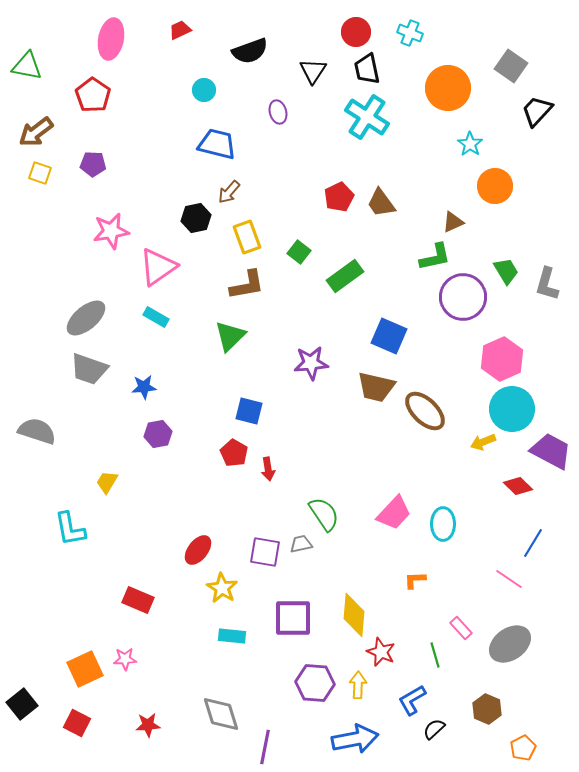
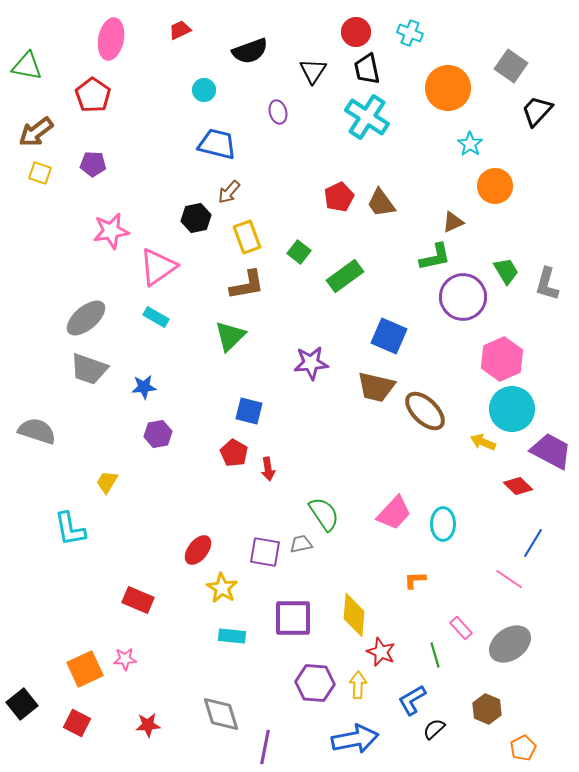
yellow arrow at (483, 442): rotated 45 degrees clockwise
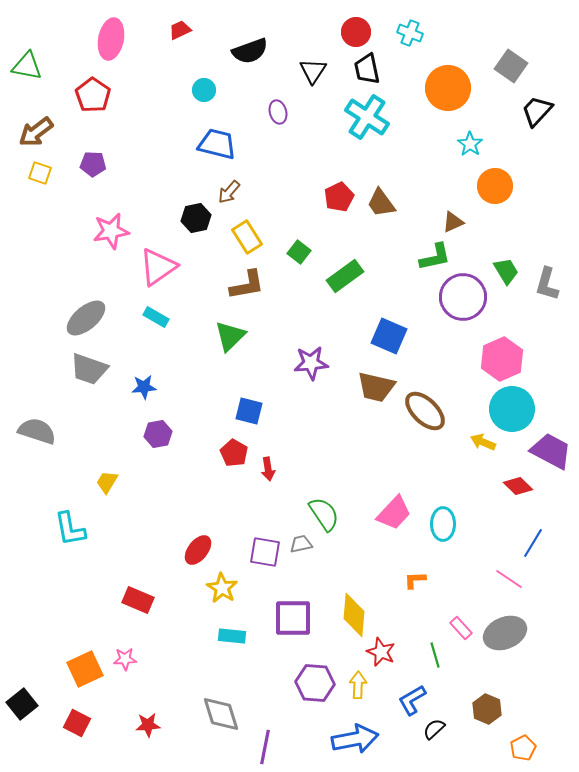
yellow rectangle at (247, 237): rotated 12 degrees counterclockwise
gray ellipse at (510, 644): moved 5 px left, 11 px up; rotated 12 degrees clockwise
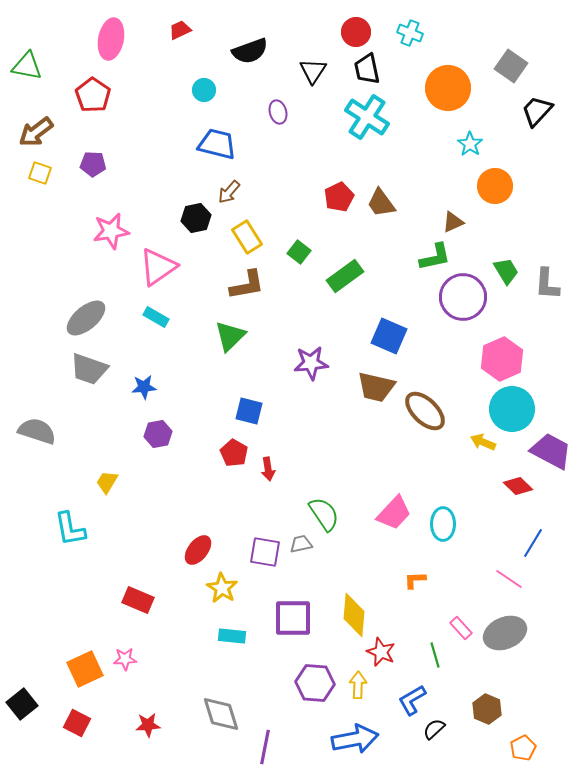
gray L-shape at (547, 284): rotated 12 degrees counterclockwise
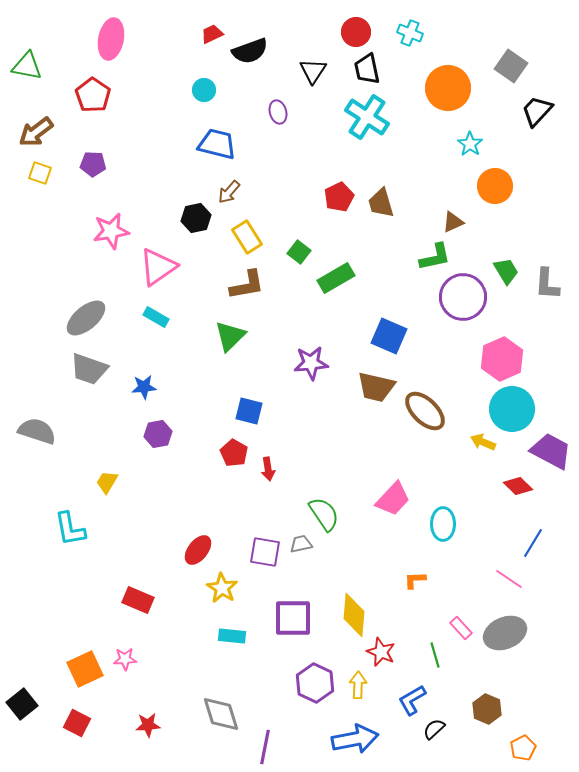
red trapezoid at (180, 30): moved 32 px right, 4 px down
brown trapezoid at (381, 203): rotated 20 degrees clockwise
green rectangle at (345, 276): moved 9 px left, 2 px down; rotated 6 degrees clockwise
pink trapezoid at (394, 513): moved 1 px left, 14 px up
purple hexagon at (315, 683): rotated 21 degrees clockwise
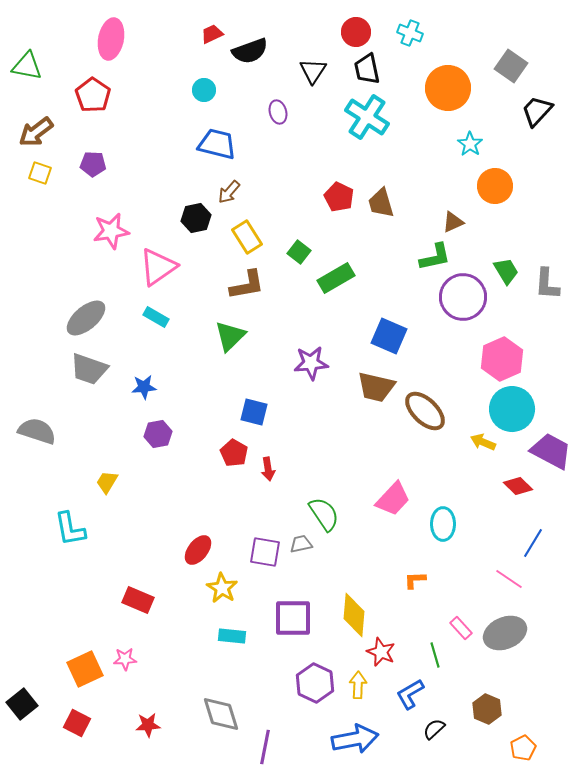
red pentagon at (339, 197): rotated 20 degrees counterclockwise
blue square at (249, 411): moved 5 px right, 1 px down
blue L-shape at (412, 700): moved 2 px left, 6 px up
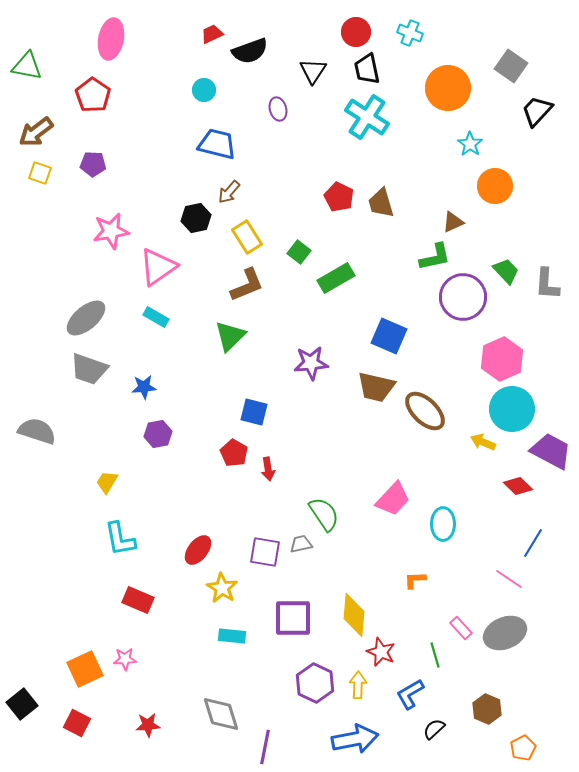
purple ellipse at (278, 112): moved 3 px up
green trapezoid at (506, 271): rotated 12 degrees counterclockwise
brown L-shape at (247, 285): rotated 12 degrees counterclockwise
cyan L-shape at (70, 529): moved 50 px right, 10 px down
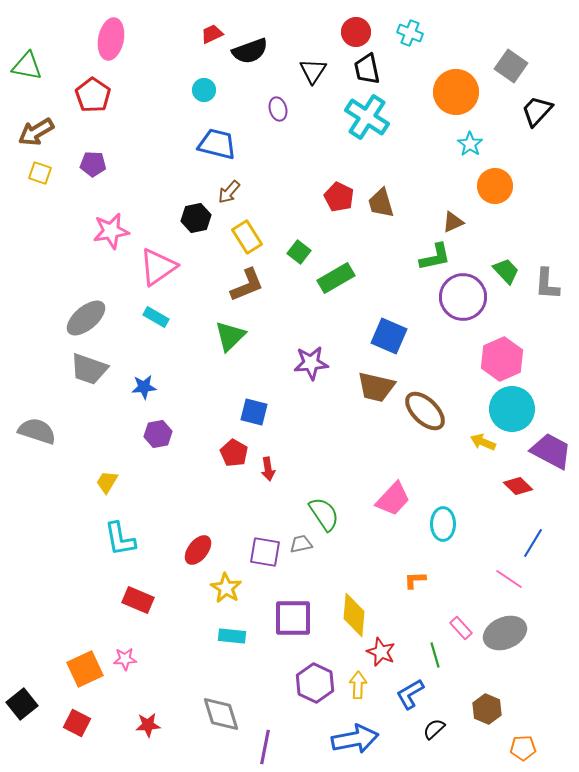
orange circle at (448, 88): moved 8 px right, 4 px down
brown arrow at (36, 132): rotated 6 degrees clockwise
yellow star at (222, 588): moved 4 px right
orange pentagon at (523, 748): rotated 25 degrees clockwise
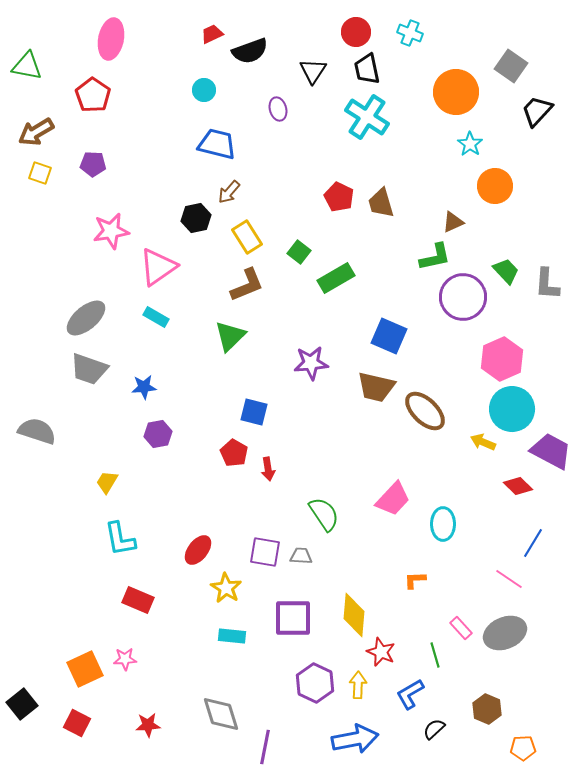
gray trapezoid at (301, 544): moved 12 px down; rotated 15 degrees clockwise
